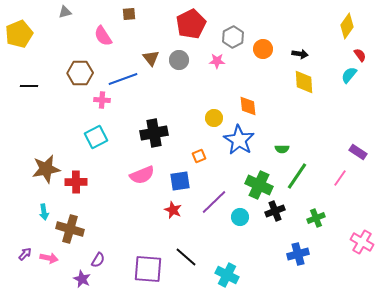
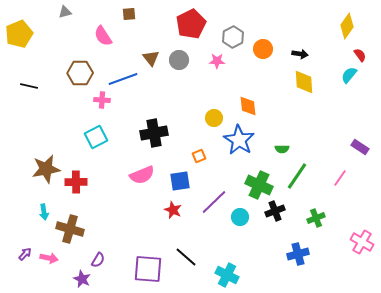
black line at (29, 86): rotated 12 degrees clockwise
purple rectangle at (358, 152): moved 2 px right, 5 px up
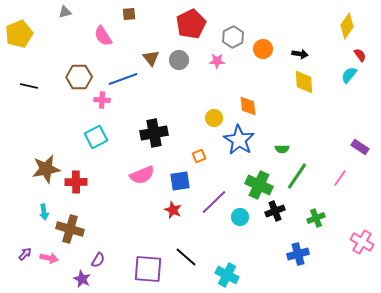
brown hexagon at (80, 73): moved 1 px left, 4 px down
